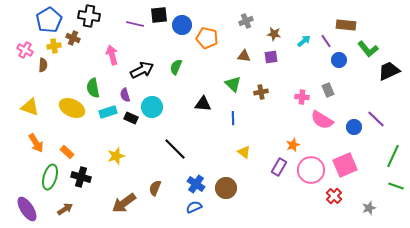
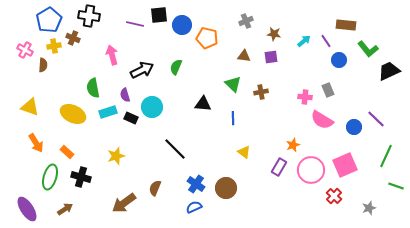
pink cross at (302, 97): moved 3 px right
yellow ellipse at (72, 108): moved 1 px right, 6 px down
green line at (393, 156): moved 7 px left
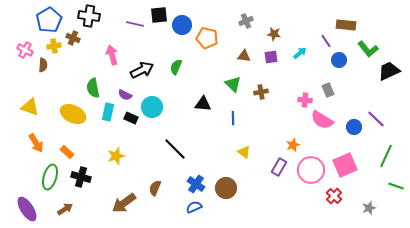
cyan arrow at (304, 41): moved 4 px left, 12 px down
purple semicircle at (125, 95): rotated 48 degrees counterclockwise
pink cross at (305, 97): moved 3 px down
cyan rectangle at (108, 112): rotated 60 degrees counterclockwise
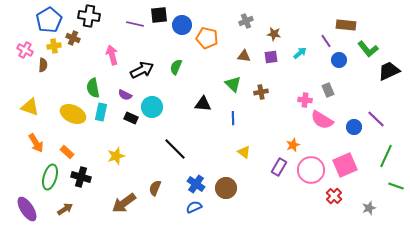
cyan rectangle at (108, 112): moved 7 px left
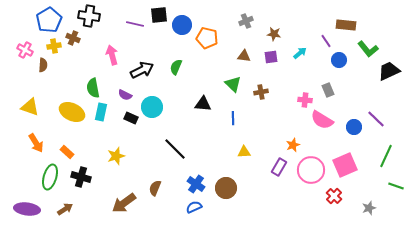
yellow ellipse at (73, 114): moved 1 px left, 2 px up
yellow triangle at (244, 152): rotated 40 degrees counterclockwise
purple ellipse at (27, 209): rotated 50 degrees counterclockwise
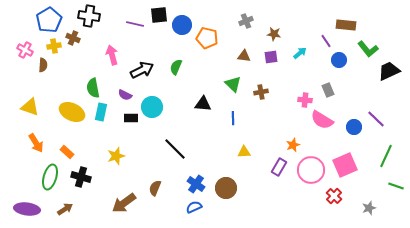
black rectangle at (131, 118): rotated 24 degrees counterclockwise
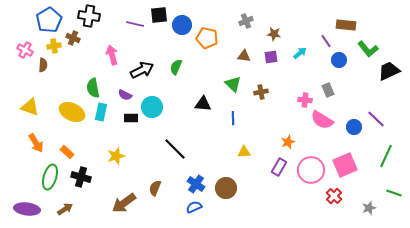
orange star at (293, 145): moved 5 px left, 3 px up
green line at (396, 186): moved 2 px left, 7 px down
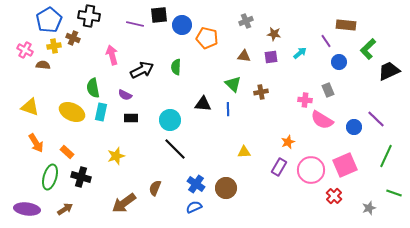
green L-shape at (368, 49): rotated 85 degrees clockwise
blue circle at (339, 60): moved 2 px down
brown semicircle at (43, 65): rotated 88 degrees counterclockwise
green semicircle at (176, 67): rotated 21 degrees counterclockwise
cyan circle at (152, 107): moved 18 px right, 13 px down
blue line at (233, 118): moved 5 px left, 9 px up
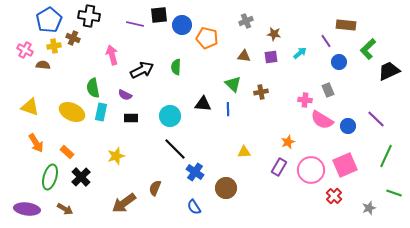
cyan circle at (170, 120): moved 4 px up
blue circle at (354, 127): moved 6 px left, 1 px up
black cross at (81, 177): rotated 30 degrees clockwise
blue cross at (196, 184): moved 1 px left, 12 px up
blue semicircle at (194, 207): rotated 98 degrees counterclockwise
brown arrow at (65, 209): rotated 63 degrees clockwise
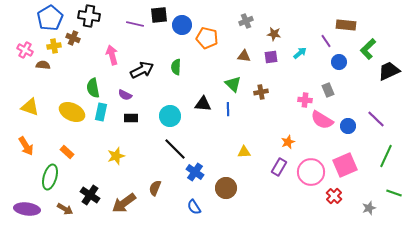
blue pentagon at (49, 20): moved 1 px right, 2 px up
orange arrow at (36, 143): moved 10 px left, 3 px down
pink circle at (311, 170): moved 2 px down
black cross at (81, 177): moved 9 px right, 18 px down; rotated 12 degrees counterclockwise
